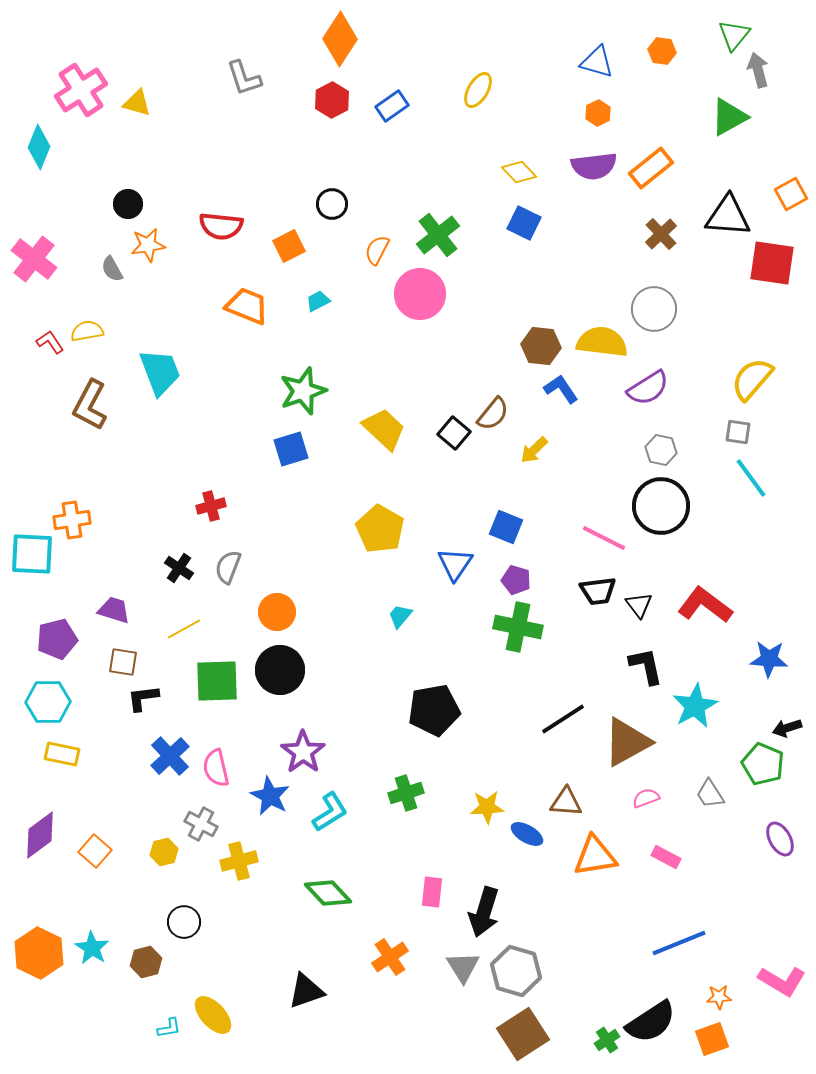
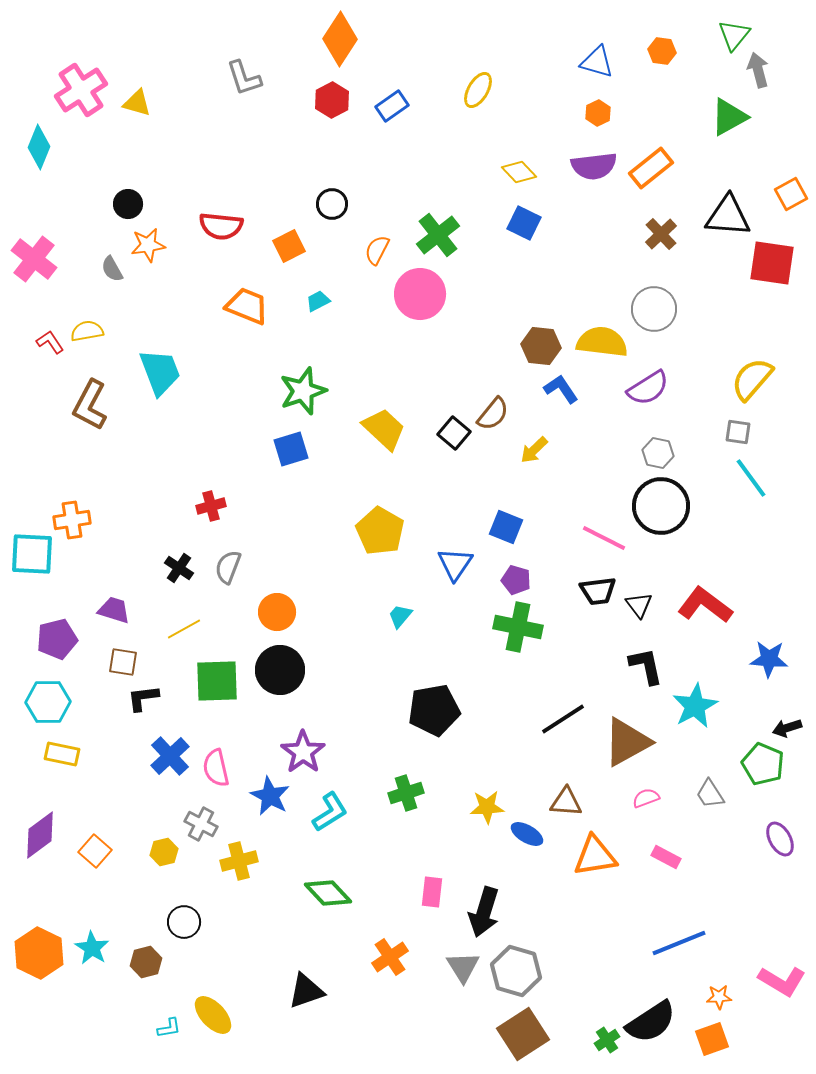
gray hexagon at (661, 450): moved 3 px left, 3 px down
yellow pentagon at (380, 529): moved 2 px down
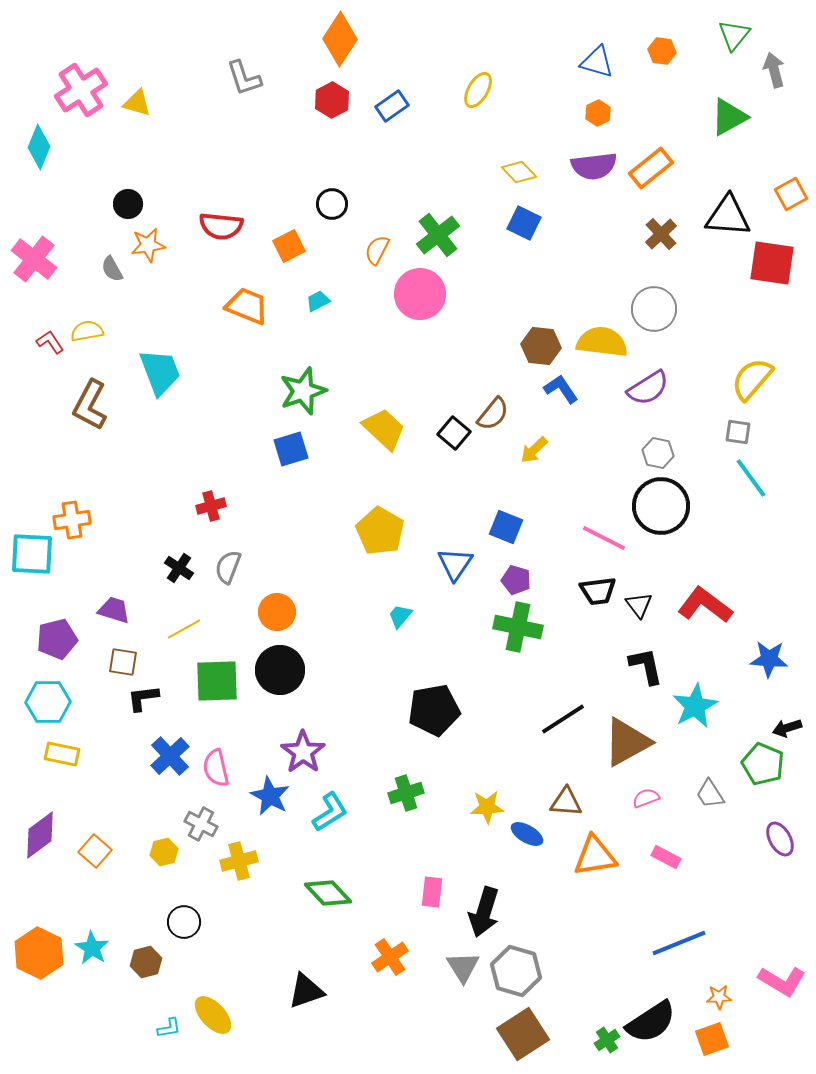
gray arrow at (758, 70): moved 16 px right
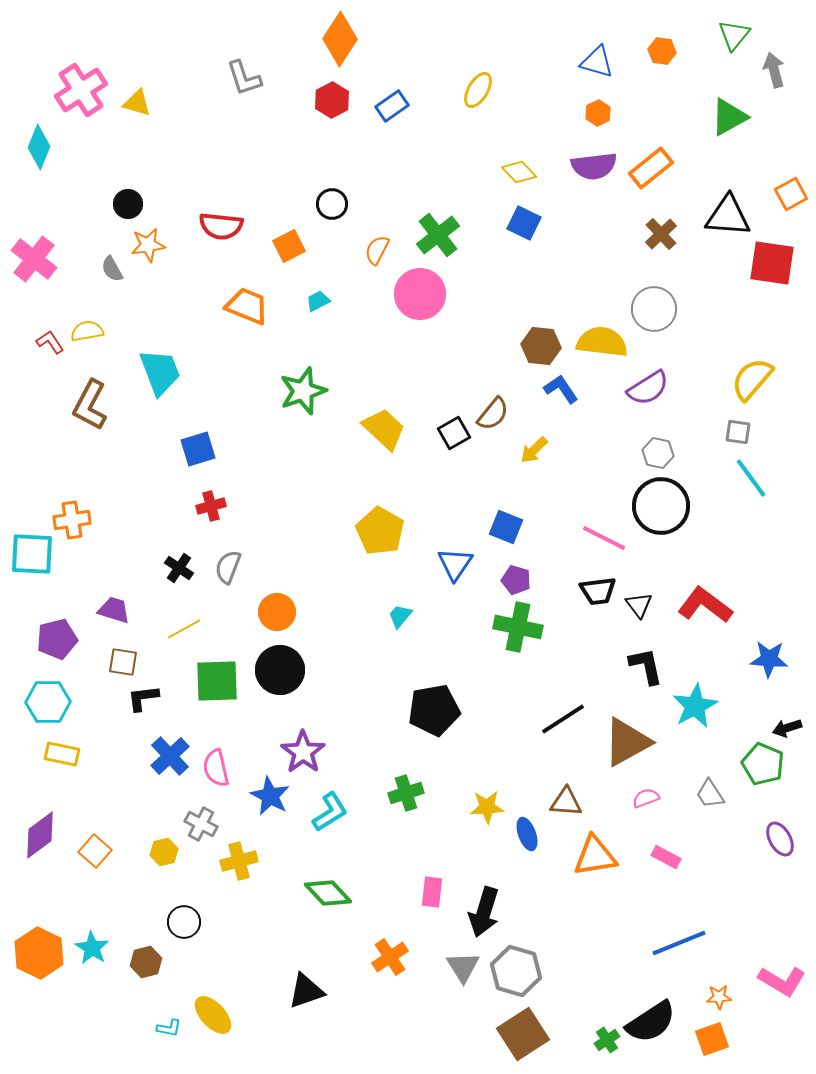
black square at (454, 433): rotated 20 degrees clockwise
blue square at (291, 449): moved 93 px left
blue ellipse at (527, 834): rotated 40 degrees clockwise
cyan L-shape at (169, 1028): rotated 20 degrees clockwise
